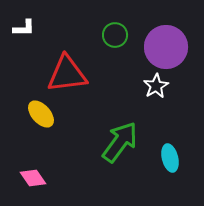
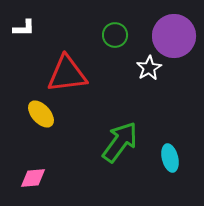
purple circle: moved 8 px right, 11 px up
white star: moved 7 px left, 18 px up
pink diamond: rotated 60 degrees counterclockwise
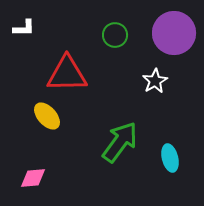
purple circle: moved 3 px up
white star: moved 6 px right, 13 px down
red triangle: rotated 6 degrees clockwise
yellow ellipse: moved 6 px right, 2 px down
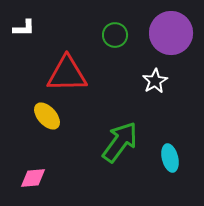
purple circle: moved 3 px left
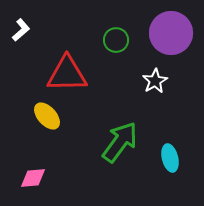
white L-shape: moved 3 px left, 2 px down; rotated 40 degrees counterclockwise
green circle: moved 1 px right, 5 px down
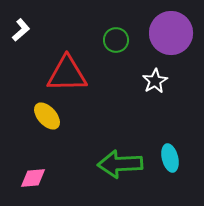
green arrow: moved 22 px down; rotated 129 degrees counterclockwise
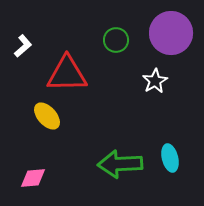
white L-shape: moved 2 px right, 16 px down
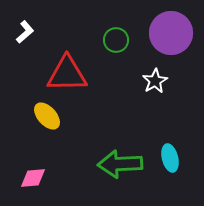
white L-shape: moved 2 px right, 14 px up
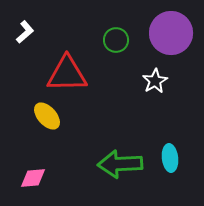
cyan ellipse: rotated 8 degrees clockwise
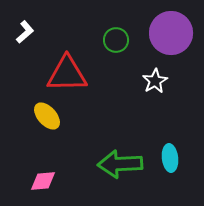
pink diamond: moved 10 px right, 3 px down
